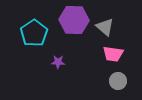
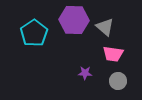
purple star: moved 27 px right, 11 px down
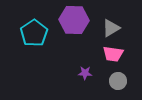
gray triangle: moved 6 px right, 1 px down; rotated 48 degrees clockwise
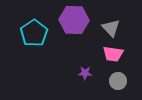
gray triangle: rotated 42 degrees counterclockwise
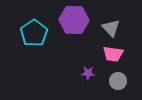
purple star: moved 3 px right
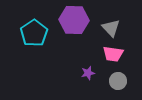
purple star: rotated 16 degrees counterclockwise
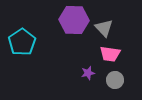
gray triangle: moved 7 px left
cyan pentagon: moved 12 px left, 9 px down
pink trapezoid: moved 3 px left
gray circle: moved 3 px left, 1 px up
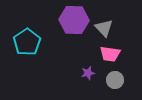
cyan pentagon: moved 5 px right
